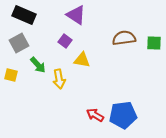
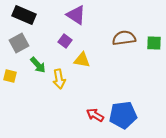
yellow square: moved 1 px left, 1 px down
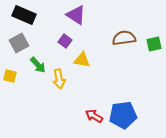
green square: moved 1 px down; rotated 14 degrees counterclockwise
red arrow: moved 1 px left, 1 px down
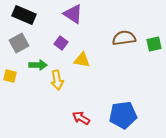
purple triangle: moved 3 px left, 1 px up
purple square: moved 4 px left, 2 px down
green arrow: rotated 48 degrees counterclockwise
yellow arrow: moved 2 px left, 1 px down
red arrow: moved 13 px left, 2 px down
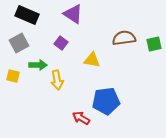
black rectangle: moved 3 px right
yellow triangle: moved 10 px right
yellow square: moved 3 px right
blue pentagon: moved 17 px left, 14 px up
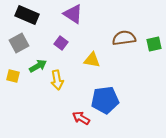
green arrow: moved 1 px down; rotated 30 degrees counterclockwise
blue pentagon: moved 1 px left, 1 px up
